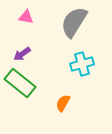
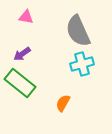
gray semicircle: moved 4 px right, 9 px down; rotated 56 degrees counterclockwise
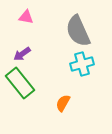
green rectangle: rotated 12 degrees clockwise
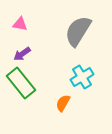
pink triangle: moved 6 px left, 7 px down
gray semicircle: rotated 56 degrees clockwise
cyan cross: moved 13 px down; rotated 15 degrees counterclockwise
green rectangle: moved 1 px right
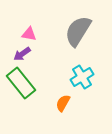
pink triangle: moved 9 px right, 10 px down
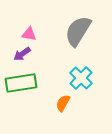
cyan cross: moved 1 px left, 1 px down; rotated 15 degrees counterclockwise
green rectangle: rotated 60 degrees counterclockwise
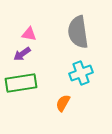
gray semicircle: moved 1 px down; rotated 40 degrees counterclockwise
cyan cross: moved 5 px up; rotated 25 degrees clockwise
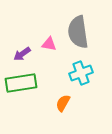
pink triangle: moved 20 px right, 10 px down
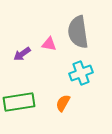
green rectangle: moved 2 px left, 19 px down
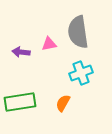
pink triangle: rotated 21 degrees counterclockwise
purple arrow: moved 1 px left, 2 px up; rotated 42 degrees clockwise
green rectangle: moved 1 px right
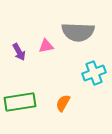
gray semicircle: rotated 80 degrees counterclockwise
pink triangle: moved 3 px left, 2 px down
purple arrow: moved 2 px left; rotated 126 degrees counterclockwise
cyan cross: moved 13 px right
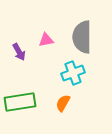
gray semicircle: moved 4 px right, 5 px down; rotated 88 degrees clockwise
pink triangle: moved 6 px up
cyan cross: moved 21 px left
